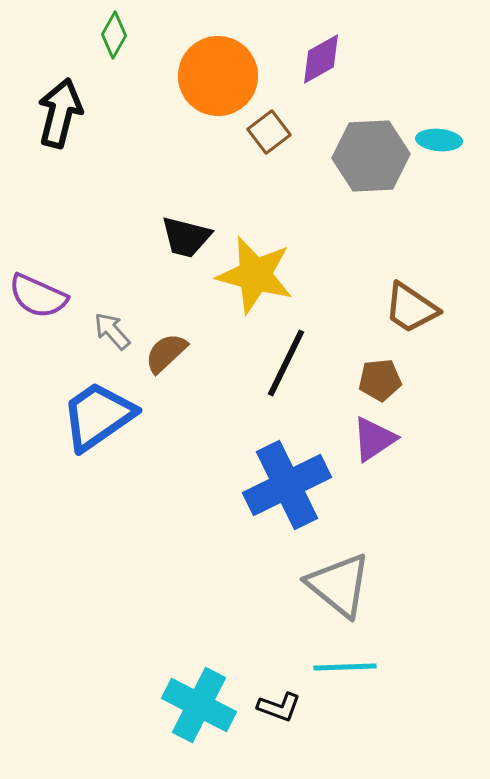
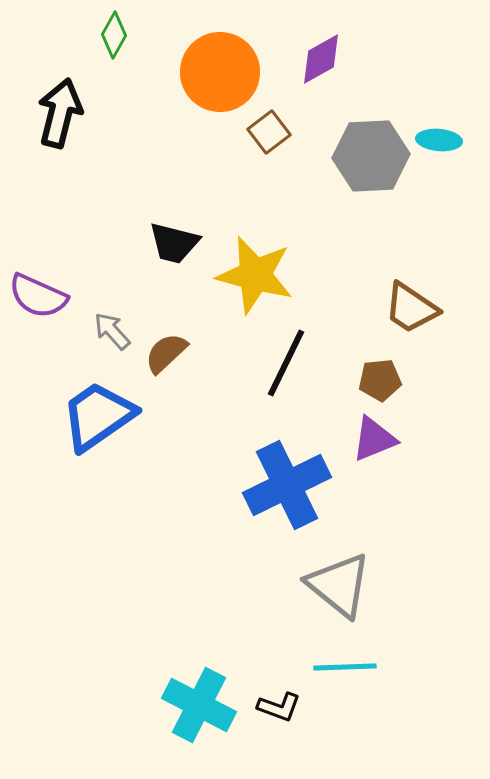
orange circle: moved 2 px right, 4 px up
black trapezoid: moved 12 px left, 6 px down
purple triangle: rotated 12 degrees clockwise
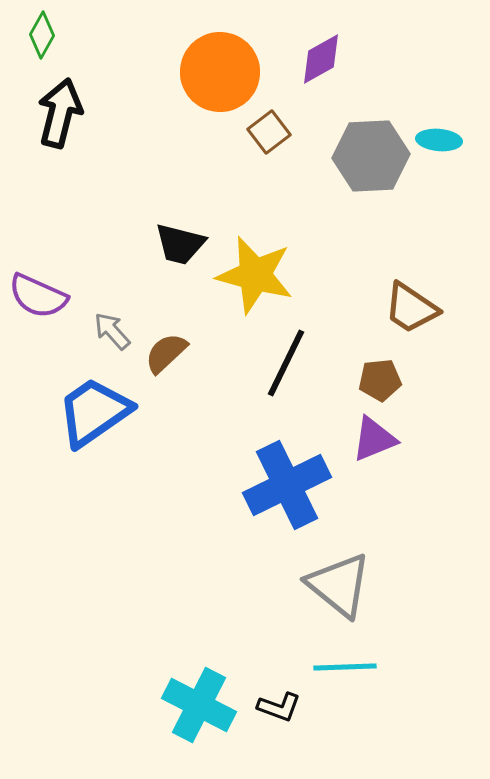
green diamond: moved 72 px left
black trapezoid: moved 6 px right, 1 px down
blue trapezoid: moved 4 px left, 4 px up
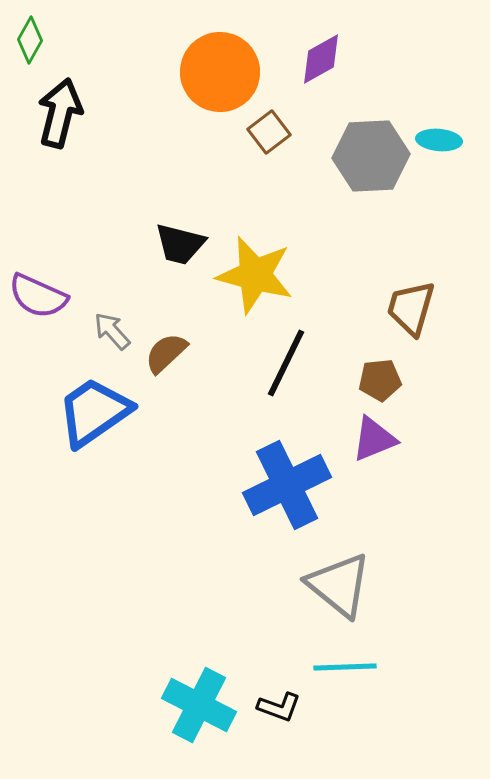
green diamond: moved 12 px left, 5 px down
brown trapezoid: rotated 72 degrees clockwise
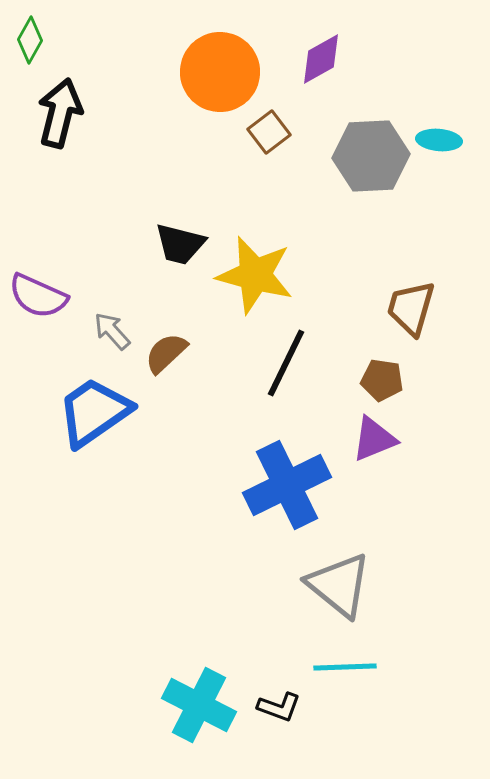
brown pentagon: moved 2 px right; rotated 15 degrees clockwise
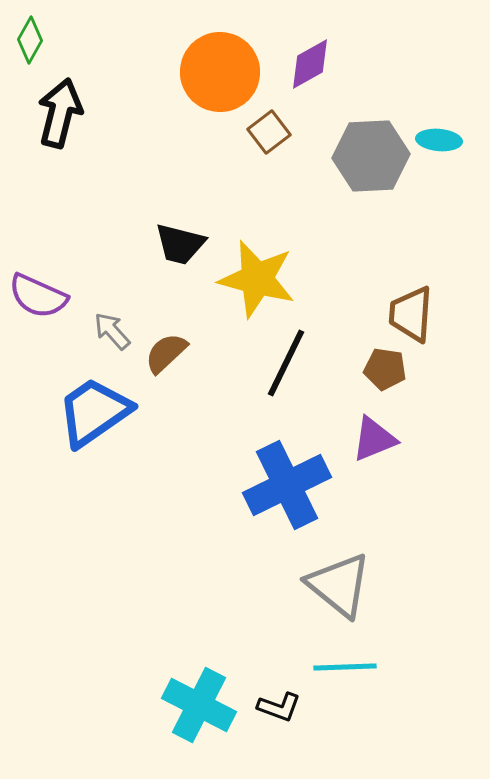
purple diamond: moved 11 px left, 5 px down
yellow star: moved 2 px right, 4 px down
brown trapezoid: moved 6 px down; rotated 12 degrees counterclockwise
brown pentagon: moved 3 px right, 11 px up
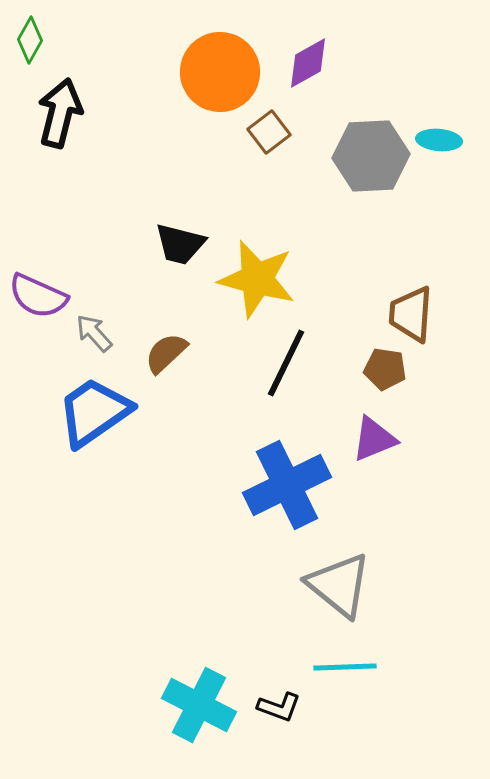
purple diamond: moved 2 px left, 1 px up
gray arrow: moved 18 px left, 2 px down
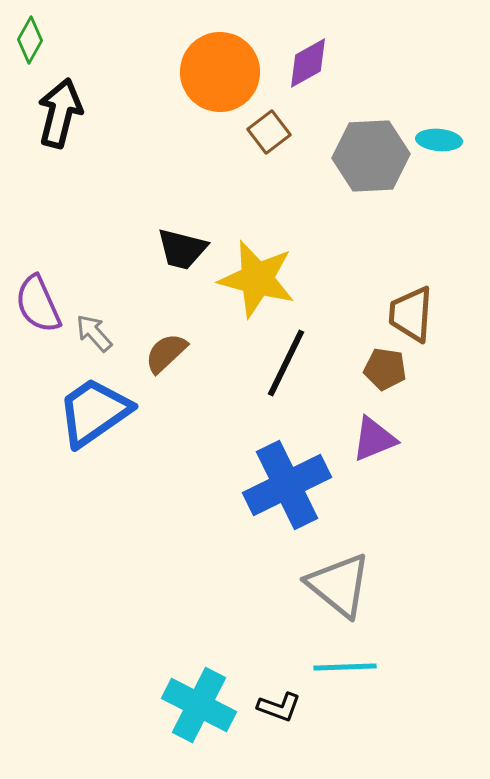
black trapezoid: moved 2 px right, 5 px down
purple semicircle: moved 8 px down; rotated 42 degrees clockwise
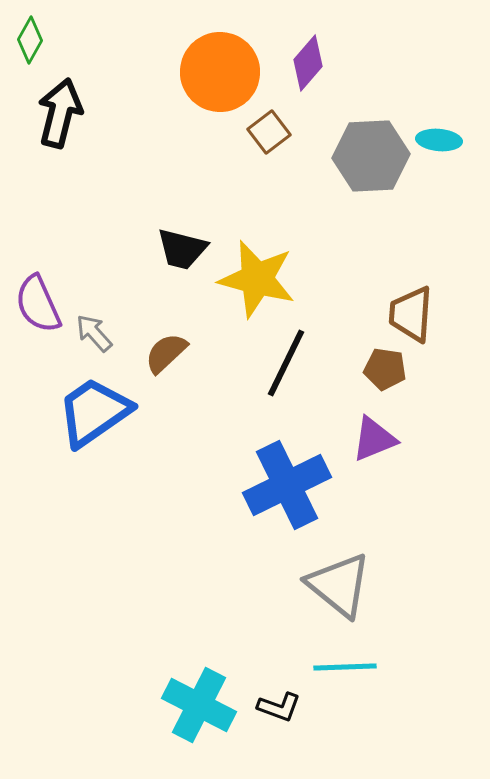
purple diamond: rotated 20 degrees counterclockwise
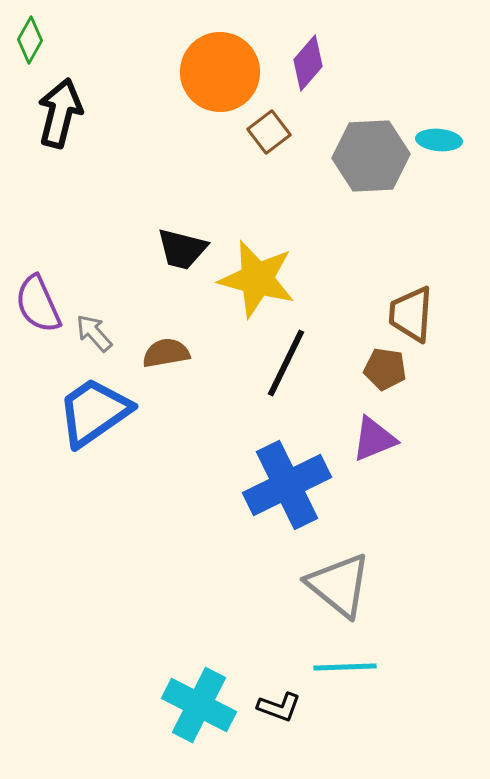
brown semicircle: rotated 33 degrees clockwise
